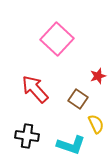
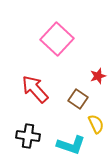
black cross: moved 1 px right
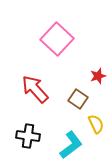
cyan L-shape: rotated 56 degrees counterclockwise
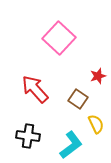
pink square: moved 2 px right, 1 px up
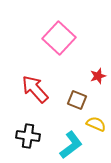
brown square: moved 1 px left, 1 px down; rotated 12 degrees counterclockwise
yellow semicircle: rotated 42 degrees counterclockwise
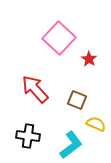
red star: moved 9 px left, 17 px up; rotated 21 degrees counterclockwise
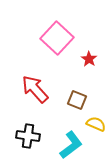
pink square: moved 2 px left
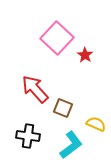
red star: moved 4 px left, 4 px up
brown square: moved 14 px left, 8 px down
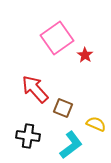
pink square: rotated 12 degrees clockwise
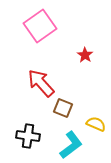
pink square: moved 17 px left, 12 px up
red arrow: moved 6 px right, 6 px up
